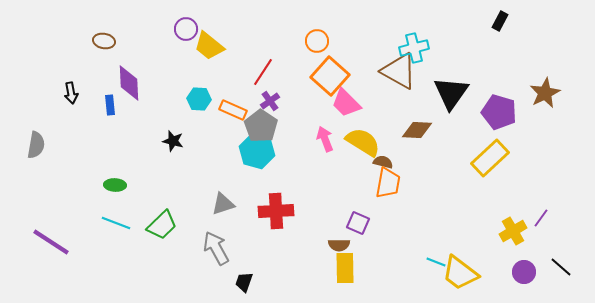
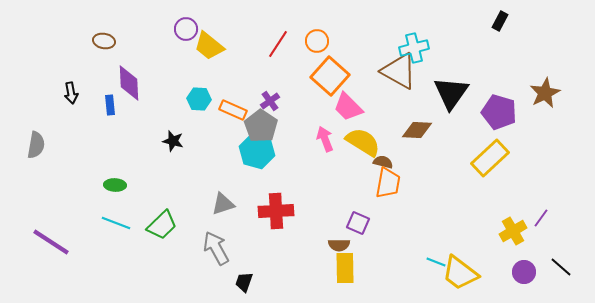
red line at (263, 72): moved 15 px right, 28 px up
pink trapezoid at (346, 103): moved 2 px right, 4 px down
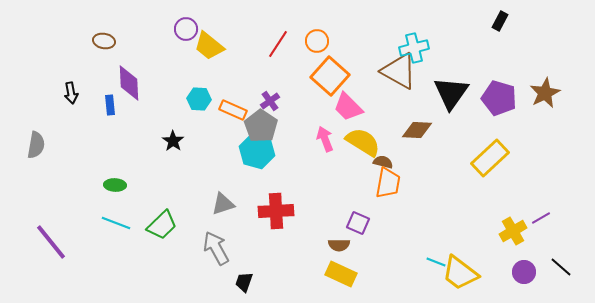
purple pentagon at (499, 112): moved 14 px up
black star at (173, 141): rotated 20 degrees clockwise
purple line at (541, 218): rotated 24 degrees clockwise
purple line at (51, 242): rotated 18 degrees clockwise
yellow rectangle at (345, 268): moved 4 px left, 6 px down; rotated 64 degrees counterclockwise
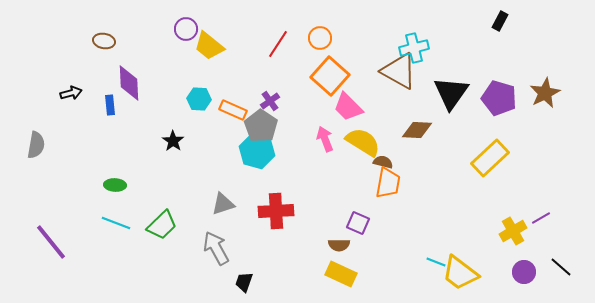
orange circle at (317, 41): moved 3 px right, 3 px up
black arrow at (71, 93): rotated 95 degrees counterclockwise
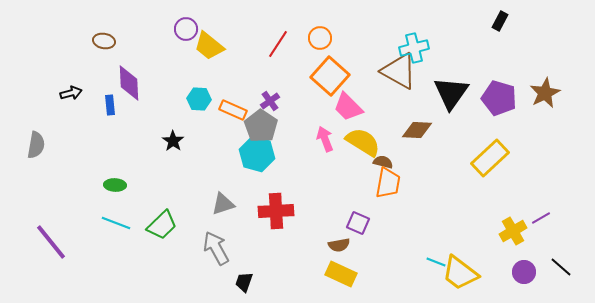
cyan hexagon at (257, 151): moved 3 px down
brown semicircle at (339, 245): rotated 10 degrees counterclockwise
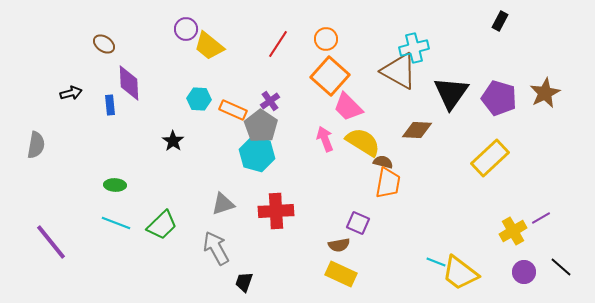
orange circle at (320, 38): moved 6 px right, 1 px down
brown ellipse at (104, 41): moved 3 px down; rotated 25 degrees clockwise
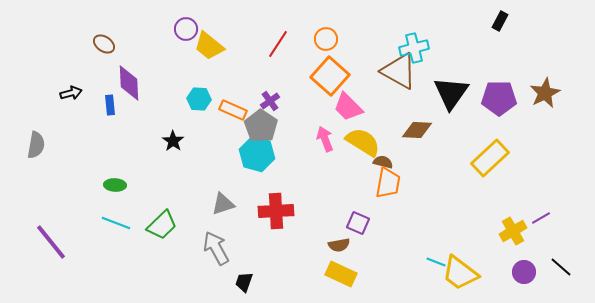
purple pentagon at (499, 98): rotated 16 degrees counterclockwise
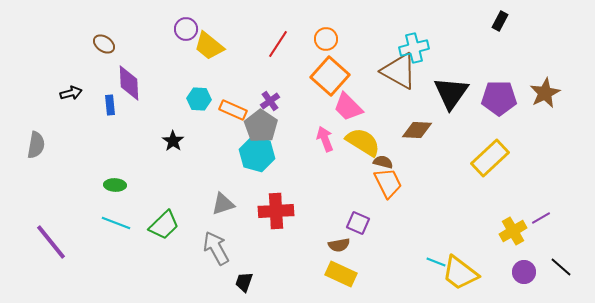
orange trapezoid at (388, 183): rotated 36 degrees counterclockwise
green trapezoid at (162, 225): moved 2 px right
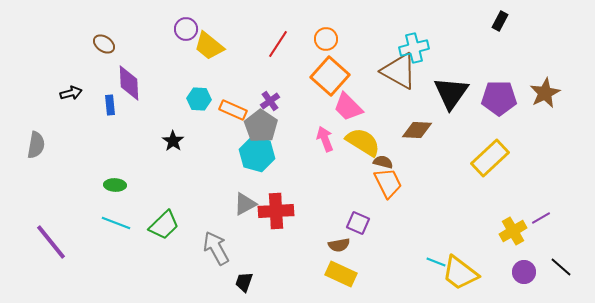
gray triangle at (223, 204): moved 22 px right; rotated 10 degrees counterclockwise
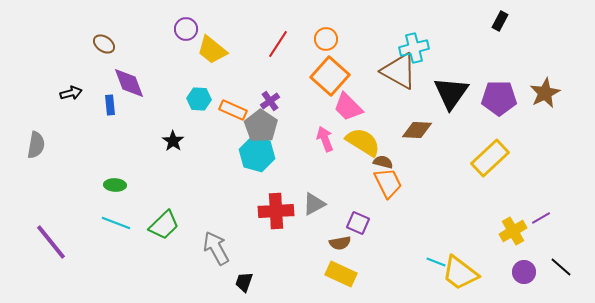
yellow trapezoid at (209, 46): moved 3 px right, 4 px down
purple diamond at (129, 83): rotated 18 degrees counterclockwise
gray triangle at (245, 204): moved 69 px right
brown semicircle at (339, 245): moved 1 px right, 2 px up
